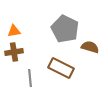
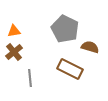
brown cross: rotated 30 degrees counterclockwise
brown rectangle: moved 9 px right, 1 px down
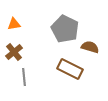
orange triangle: moved 7 px up
gray line: moved 6 px left, 1 px up
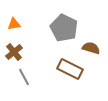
gray pentagon: moved 1 px left, 1 px up
brown semicircle: moved 1 px right, 1 px down
gray line: rotated 24 degrees counterclockwise
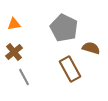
brown rectangle: rotated 35 degrees clockwise
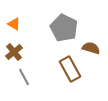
orange triangle: rotated 40 degrees clockwise
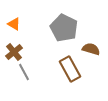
brown semicircle: moved 1 px down
gray line: moved 5 px up
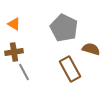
brown cross: rotated 30 degrees clockwise
